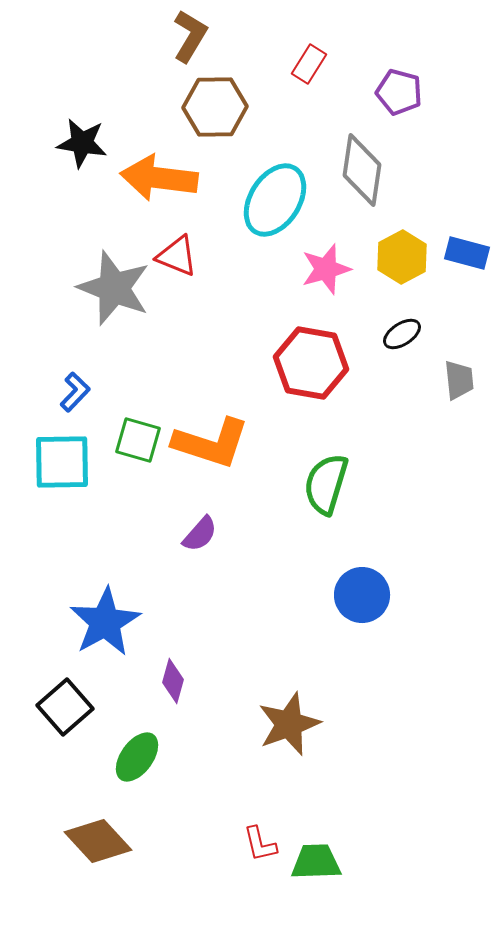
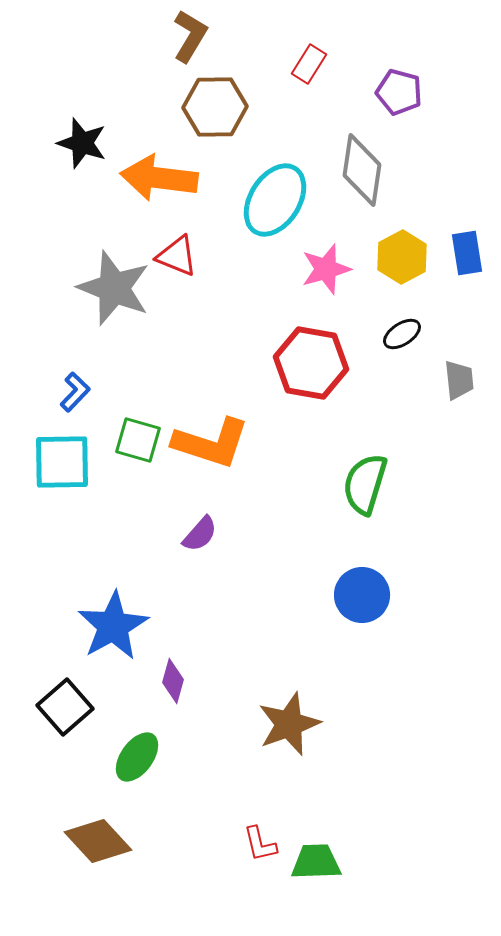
black star: rotated 9 degrees clockwise
blue rectangle: rotated 66 degrees clockwise
green semicircle: moved 39 px right
blue star: moved 8 px right, 4 px down
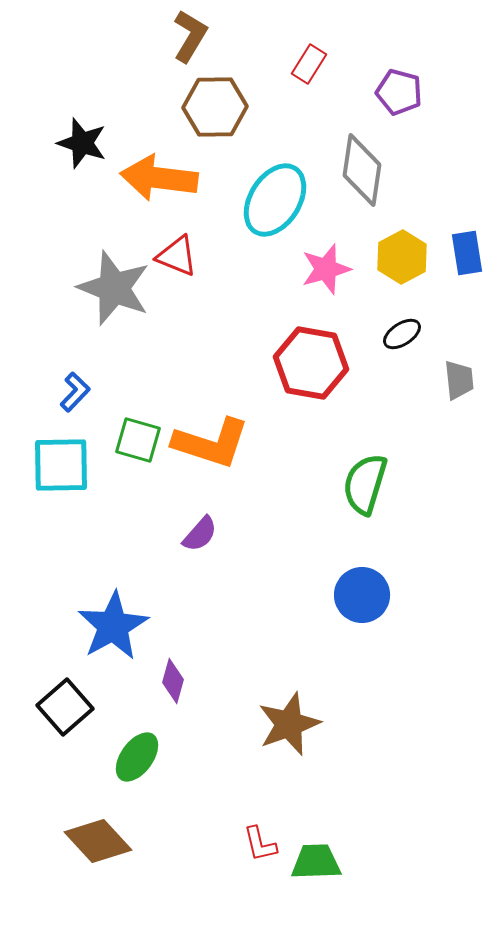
cyan square: moved 1 px left, 3 px down
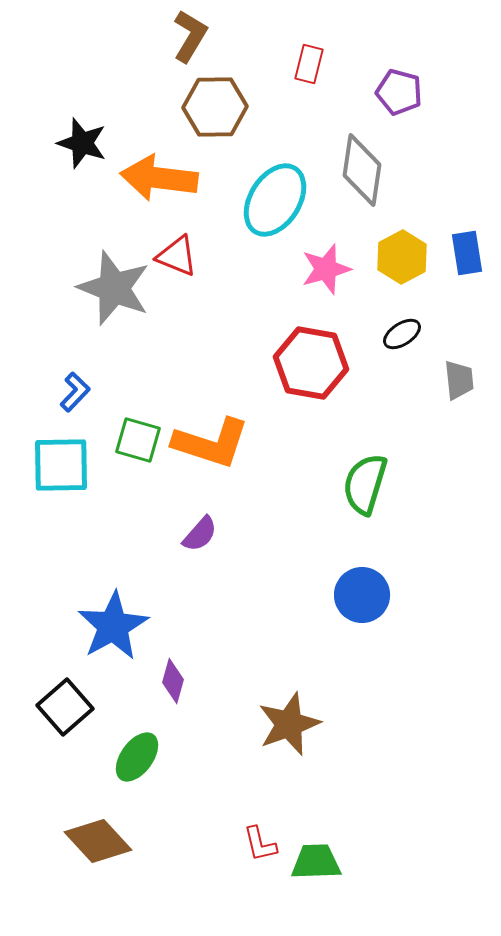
red rectangle: rotated 18 degrees counterclockwise
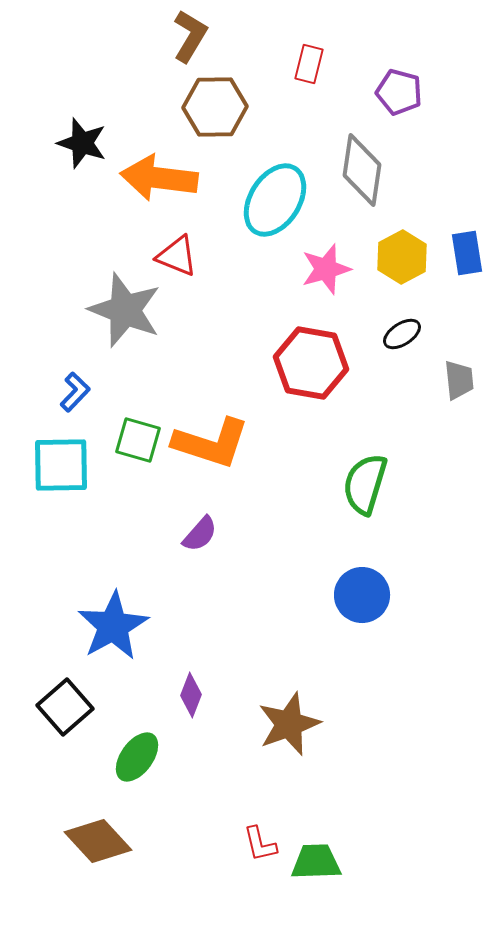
gray star: moved 11 px right, 22 px down
purple diamond: moved 18 px right, 14 px down; rotated 6 degrees clockwise
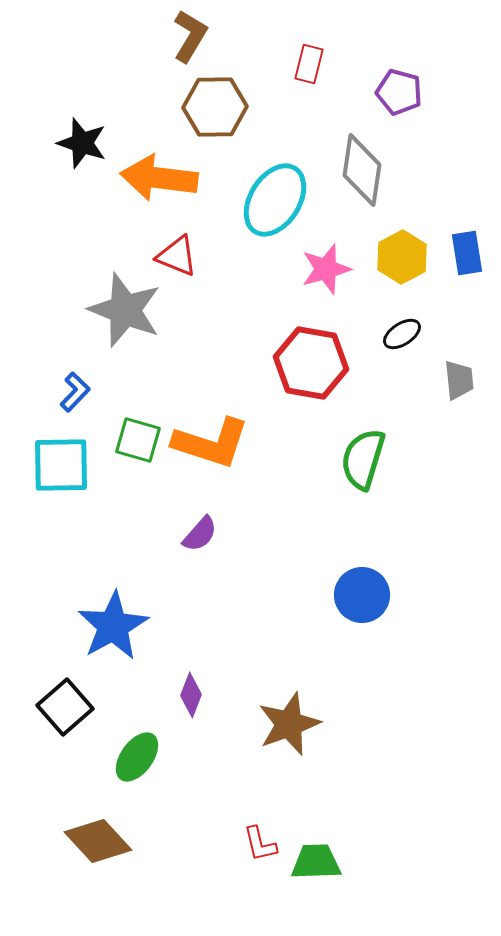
green semicircle: moved 2 px left, 25 px up
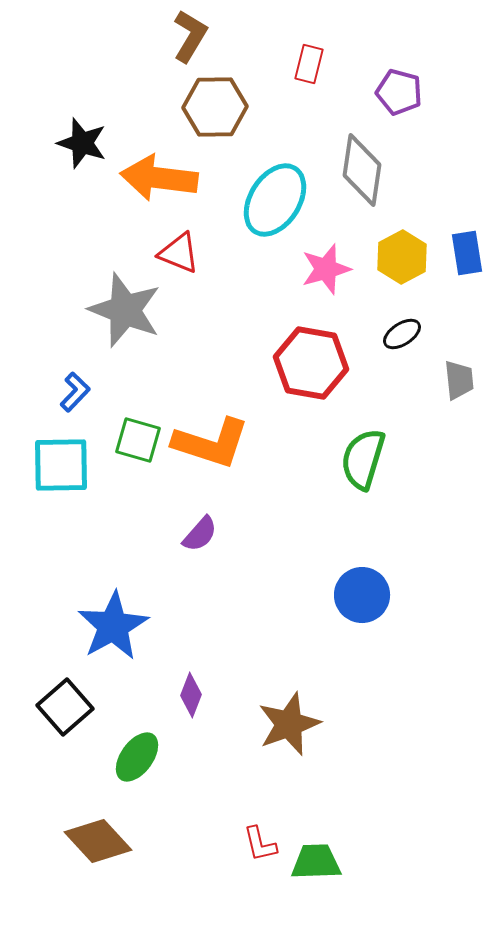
red triangle: moved 2 px right, 3 px up
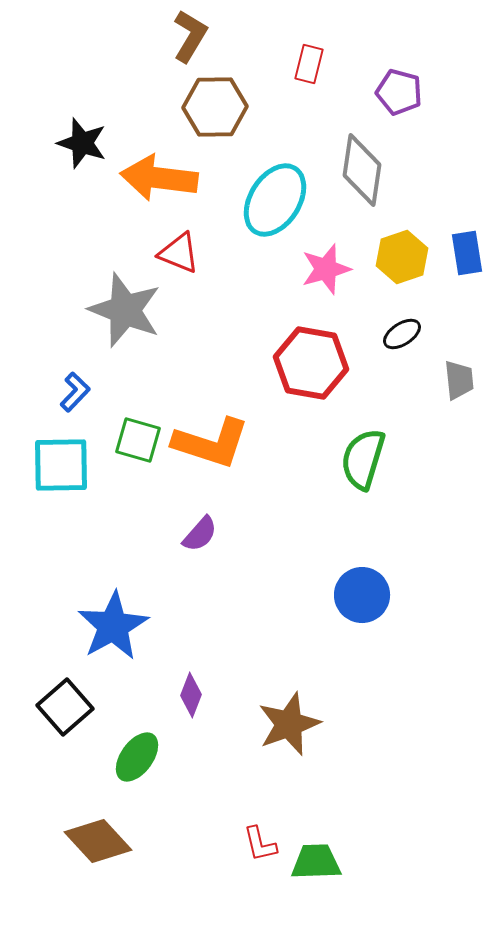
yellow hexagon: rotated 9 degrees clockwise
